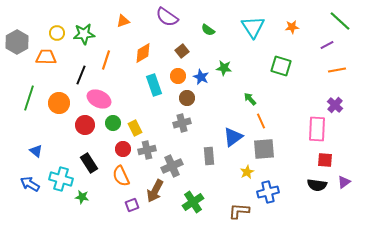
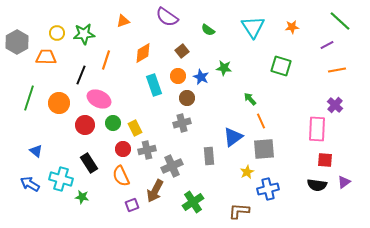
blue cross at (268, 192): moved 3 px up
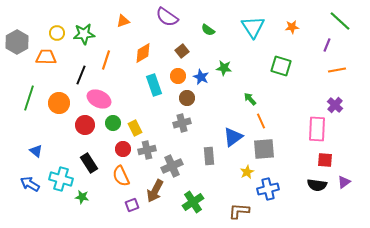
purple line at (327, 45): rotated 40 degrees counterclockwise
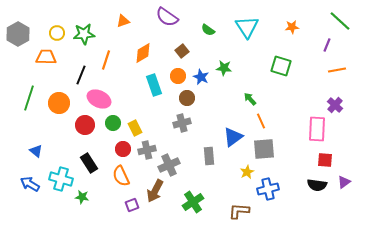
cyan triangle at (253, 27): moved 6 px left
gray hexagon at (17, 42): moved 1 px right, 8 px up
gray cross at (172, 166): moved 3 px left, 1 px up
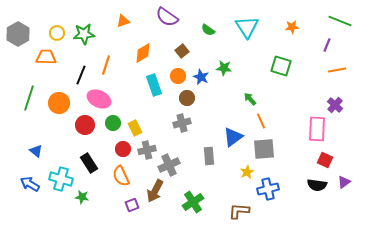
green line at (340, 21): rotated 20 degrees counterclockwise
orange line at (106, 60): moved 5 px down
red square at (325, 160): rotated 21 degrees clockwise
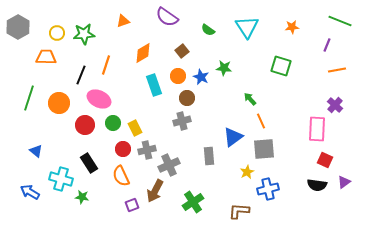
gray hexagon at (18, 34): moved 7 px up
gray cross at (182, 123): moved 2 px up
blue arrow at (30, 184): moved 8 px down
